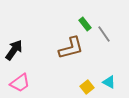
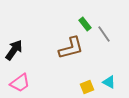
yellow square: rotated 16 degrees clockwise
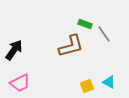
green rectangle: rotated 32 degrees counterclockwise
brown L-shape: moved 2 px up
pink trapezoid: rotated 10 degrees clockwise
yellow square: moved 1 px up
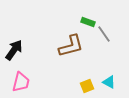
green rectangle: moved 3 px right, 2 px up
pink trapezoid: moved 1 px right, 1 px up; rotated 50 degrees counterclockwise
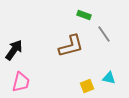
green rectangle: moved 4 px left, 7 px up
cyan triangle: moved 4 px up; rotated 16 degrees counterclockwise
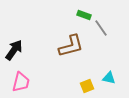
gray line: moved 3 px left, 6 px up
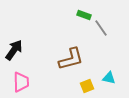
brown L-shape: moved 13 px down
pink trapezoid: rotated 15 degrees counterclockwise
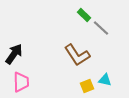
green rectangle: rotated 24 degrees clockwise
gray line: rotated 12 degrees counterclockwise
black arrow: moved 4 px down
brown L-shape: moved 6 px right, 4 px up; rotated 72 degrees clockwise
cyan triangle: moved 4 px left, 2 px down
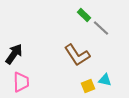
yellow square: moved 1 px right
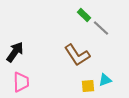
black arrow: moved 1 px right, 2 px up
cyan triangle: rotated 32 degrees counterclockwise
yellow square: rotated 16 degrees clockwise
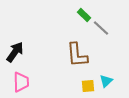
brown L-shape: rotated 28 degrees clockwise
cyan triangle: moved 1 px right, 1 px down; rotated 24 degrees counterclockwise
